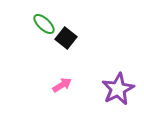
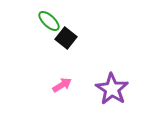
green ellipse: moved 5 px right, 3 px up
purple star: moved 6 px left; rotated 12 degrees counterclockwise
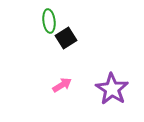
green ellipse: rotated 40 degrees clockwise
black square: rotated 20 degrees clockwise
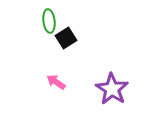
pink arrow: moved 6 px left, 3 px up; rotated 114 degrees counterclockwise
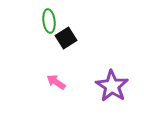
purple star: moved 3 px up
